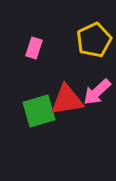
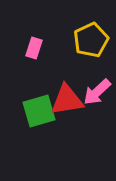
yellow pentagon: moved 3 px left
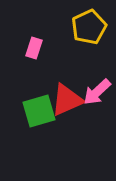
yellow pentagon: moved 2 px left, 13 px up
red triangle: rotated 15 degrees counterclockwise
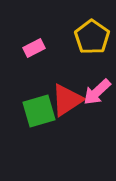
yellow pentagon: moved 3 px right, 10 px down; rotated 12 degrees counterclockwise
pink rectangle: rotated 45 degrees clockwise
red triangle: rotated 9 degrees counterclockwise
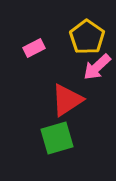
yellow pentagon: moved 5 px left
pink arrow: moved 25 px up
green square: moved 18 px right, 27 px down
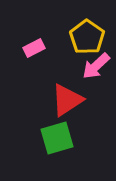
pink arrow: moved 1 px left, 1 px up
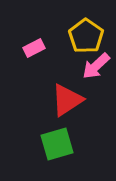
yellow pentagon: moved 1 px left, 1 px up
green square: moved 6 px down
